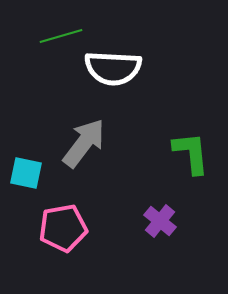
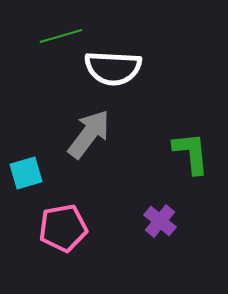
gray arrow: moved 5 px right, 9 px up
cyan square: rotated 28 degrees counterclockwise
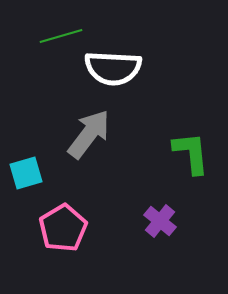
pink pentagon: rotated 21 degrees counterclockwise
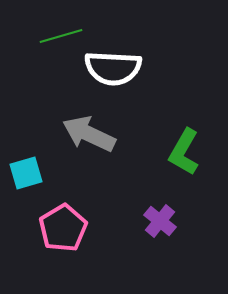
gray arrow: rotated 102 degrees counterclockwise
green L-shape: moved 7 px left, 1 px up; rotated 144 degrees counterclockwise
